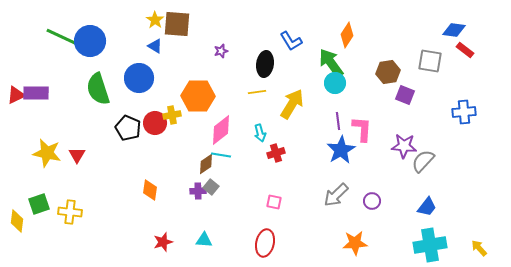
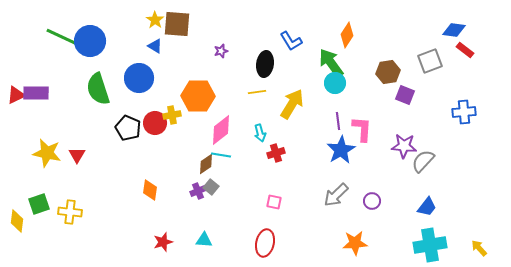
gray square at (430, 61): rotated 30 degrees counterclockwise
purple cross at (198, 191): rotated 21 degrees counterclockwise
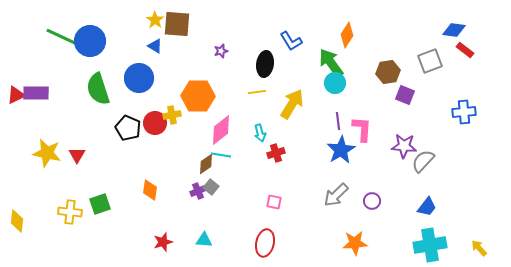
green square at (39, 204): moved 61 px right
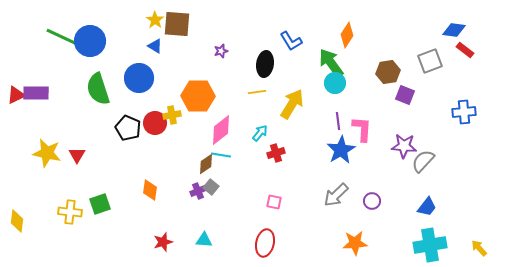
cyan arrow at (260, 133): rotated 126 degrees counterclockwise
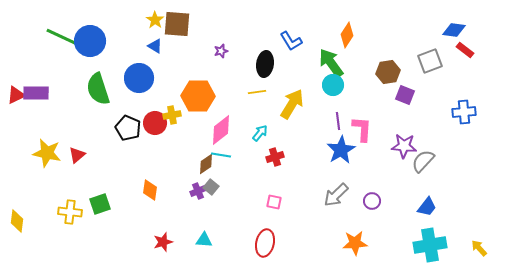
cyan circle at (335, 83): moved 2 px left, 2 px down
red cross at (276, 153): moved 1 px left, 4 px down
red triangle at (77, 155): rotated 18 degrees clockwise
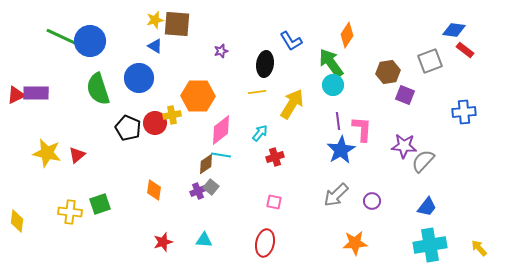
yellow star at (155, 20): rotated 24 degrees clockwise
orange diamond at (150, 190): moved 4 px right
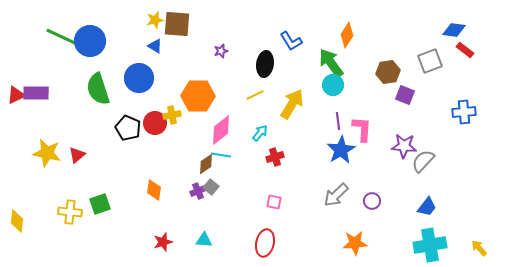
yellow line at (257, 92): moved 2 px left, 3 px down; rotated 18 degrees counterclockwise
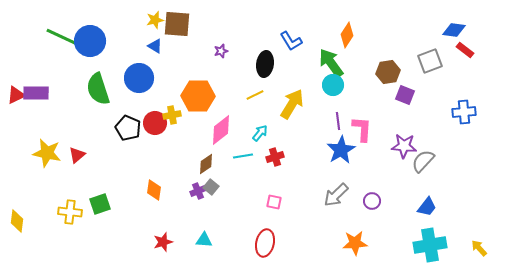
cyan line at (221, 155): moved 22 px right, 1 px down; rotated 18 degrees counterclockwise
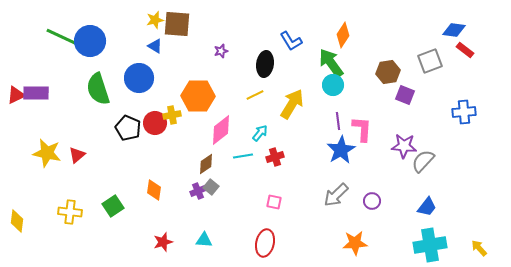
orange diamond at (347, 35): moved 4 px left
green square at (100, 204): moved 13 px right, 2 px down; rotated 15 degrees counterclockwise
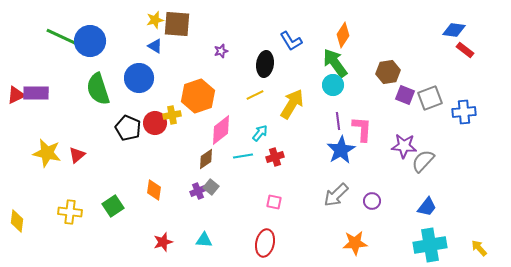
gray square at (430, 61): moved 37 px down
green arrow at (331, 63): moved 4 px right
orange hexagon at (198, 96): rotated 20 degrees counterclockwise
brown diamond at (206, 164): moved 5 px up
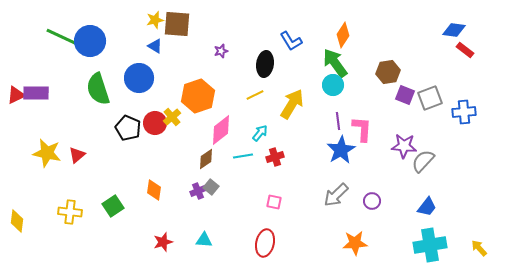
yellow cross at (172, 115): moved 2 px down; rotated 30 degrees counterclockwise
